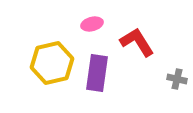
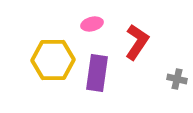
red L-shape: rotated 66 degrees clockwise
yellow hexagon: moved 1 px right, 3 px up; rotated 12 degrees clockwise
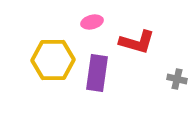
pink ellipse: moved 2 px up
red L-shape: rotated 72 degrees clockwise
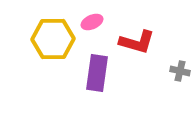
pink ellipse: rotated 10 degrees counterclockwise
yellow hexagon: moved 21 px up
gray cross: moved 3 px right, 8 px up
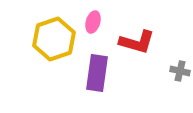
pink ellipse: moved 1 px right; rotated 50 degrees counterclockwise
yellow hexagon: moved 1 px right; rotated 18 degrees counterclockwise
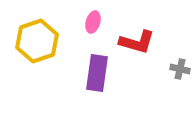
yellow hexagon: moved 17 px left, 2 px down
gray cross: moved 2 px up
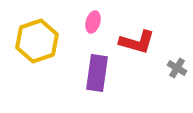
gray cross: moved 3 px left, 1 px up; rotated 18 degrees clockwise
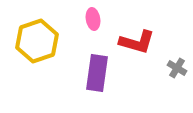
pink ellipse: moved 3 px up; rotated 25 degrees counterclockwise
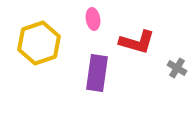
yellow hexagon: moved 2 px right, 2 px down
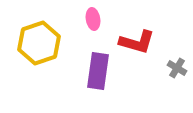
purple rectangle: moved 1 px right, 2 px up
